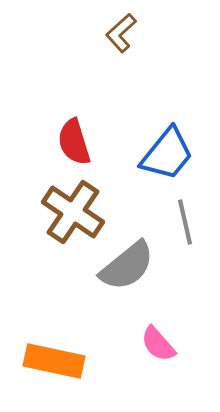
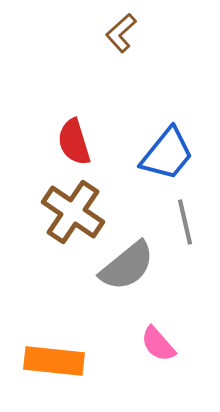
orange rectangle: rotated 6 degrees counterclockwise
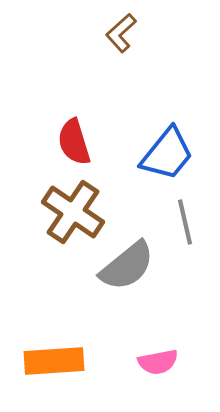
pink semicircle: moved 18 px down; rotated 60 degrees counterclockwise
orange rectangle: rotated 10 degrees counterclockwise
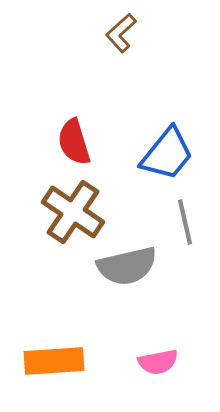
gray semicircle: rotated 26 degrees clockwise
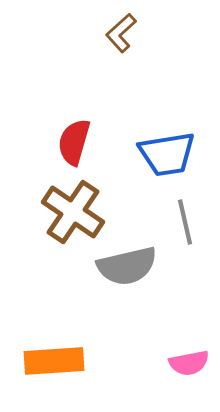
red semicircle: rotated 33 degrees clockwise
blue trapezoid: rotated 42 degrees clockwise
pink semicircle: moved 31 px right, 1 px down
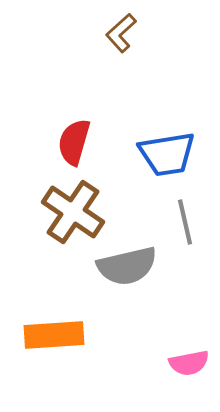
orange rectangle: moved 26 px up
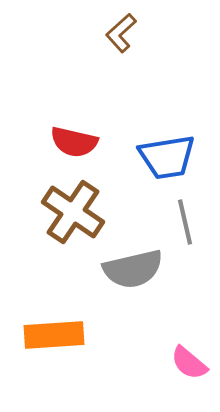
red semicircle: rotated 93 degrees counterclockwise
blue trapezoid: moved 3 px down
gray semicircle: moved 6 px right, 3 px down
pink semicircle: rotated 51 degrees clockwise
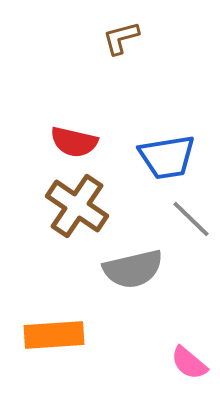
brown L-shape: moved 5 px down; rotated 27 degrees clockwise
brown cross: moved 4 px right, 6 px up
gray line: moved 6 px right, 3 px up; rotated 33 degrees counterclockwise
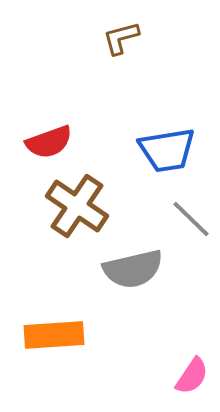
red semicircle: moved 25 px left; rotated 33 degrees counterclockwise
blue trapezoid: moved 7 px up
pink semicircle: moved 3 px right, 13 px down; rotated 96 degrees counterclockwise
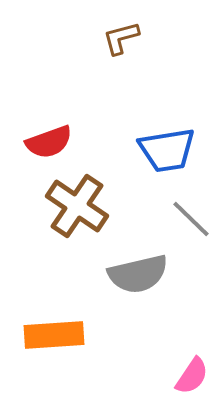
gray semicircle: moved 5 px right, 5 px down
